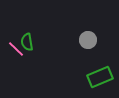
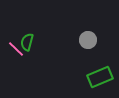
green semicircle: rotated 24 degrees clockwise
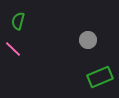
green semicircle: moved 9 px left, 21 px up
pink line: moved 3 px left
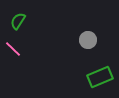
green semicircle: rotated 18 degrees clockwise
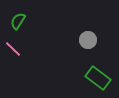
green rectangle: moved 2 px left, 1 px down; rotated 60 degrees clockwise
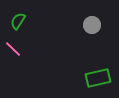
gray circle: moved 4 px right, 15 px up
green rectangle: rotated 50 degrees counterclockwise
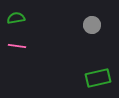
green semicircle: moved 2 px left, 3 px up; rotated 48 degrees clockwise
pink line: moved 4 px right, 3 px up; rotated 36 degrees counterclockwise
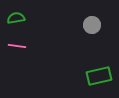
green rectangle: moved 1 px right, 2 px up
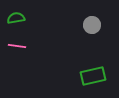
green rectangle: moved 6 px left
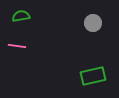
green semicircle: moved 5 px right, 2 px up
gray circle: moved 1 px right, 2 px up
